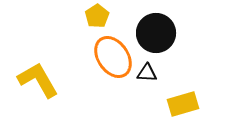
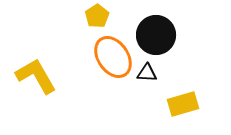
black circle: moved 2 px down
yellow L-shape: moved 2 px left, 4 px up
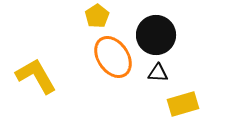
black triangle: moved 11 px right
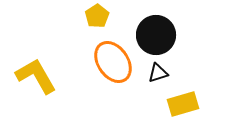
orange ellipse: moved 5 px down
black triangle: rotated 20 degrees counterclockwise
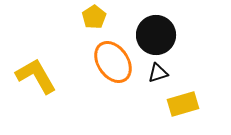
yellow pentagon: moved 3 px left, 1 px down
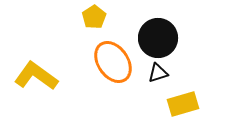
black circle: moved 2 px right, 3 px down
yellow L-shape: rotated 24 degrees counterclockwise
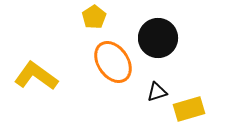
black triangle: moved 1 px left, 19 px down
yellow rectangle: moved 6 px right, 5 px down
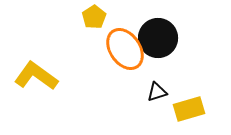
orange ellipse: moved 12 px right, 13 px up
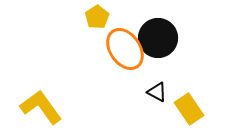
yellow pentagon: moved 3 px right
yellow L-shape: moved 5 px right, 31 px down; rotated 18 degrees clockwise
black triangle: rotated 45 degrees clockwise
yellow rectangle: rotated 72 degrees clockwise
